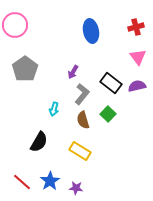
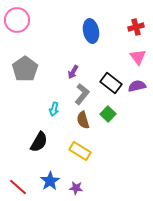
pink circle: moved 2 px right, 5 px up
red line: moved 4 px left, 5 px down
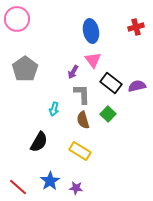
pink circle: moved 1 px up
pink triangle: moved 45 px left, 3 px down
gray L-shape: rotated 40 degrees counterclockwise
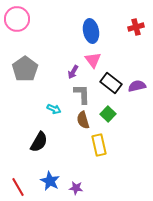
cyan arrow: rotated 80 degrees counterclockwise
yellow rectangle: moved 19 px right, 6 px up; rotated 45 degrees clockwise
blue star: rotated 12 degrees counterclockwise
red line: rotated 18 degrees clockwise
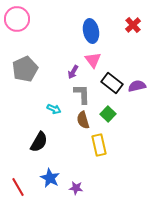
red cross: moved 3 px left, 2 px up; rotated 28 degrees counterclockwise
gray pentagon: rotated 10 degrees clockwise
black rectangle: moved 1 px right
blue star: moved 3 px up
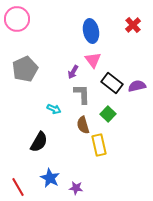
brown semicircle: moved 5 px down
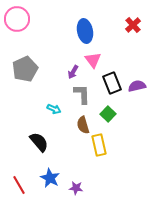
blue ellipse: moved 6 px left
black rectangle: rotated 30 degrees clockwise
black semicircle: rotated 70 degrees counterclockwise
red line: moved 1 px right, 2 px up
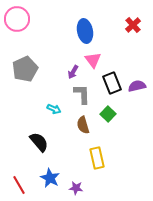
yellow rectangle: moved 2 px left, 13 px down
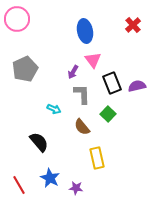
brown semicircle: moved 1 px left, 2 px down; rotated 24 degrees counterclockwise
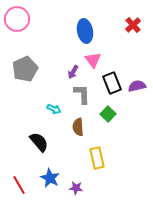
brown semicircle: moved 4 px left; rotated 36 degrees clockwise
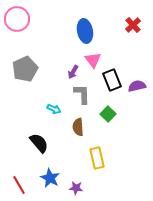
black rectangle: moved 3 px up
black semicircle: moved 1 px down
